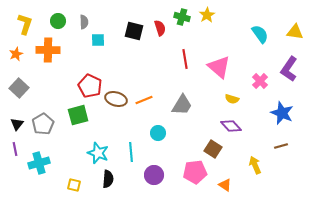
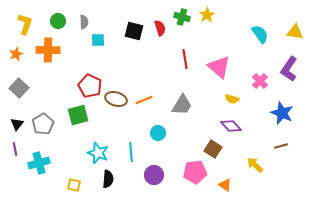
yellow arrow: rotated 24 degrees counterclockwise
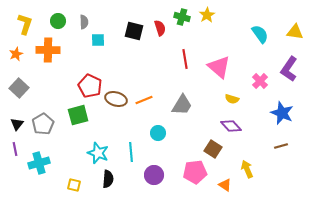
yellow arrow: moved 8 px left, 4 px down; rotated 24 degrees clockwise
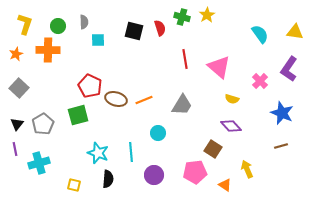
green circle: moved 5 px down
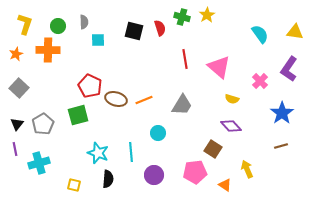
blue star: rotated 15 degrees clockwise
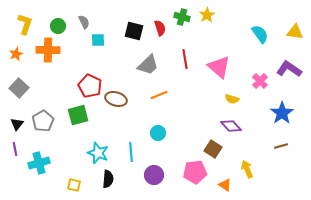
gray semicircle: rotated 24 degrees counterclockwise
purple L-shape: rotated 90 degrees clockwise
orange line: moved 15 px right, 5 px up
gray trapezoid: moved 34 px left, 40 px up; rotated 15 degrees clockwise
gray pentagon: moved 3 px up
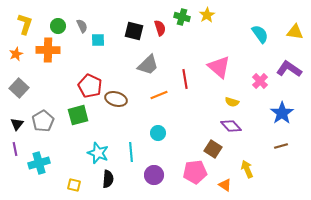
gray semicircle: moved 2 px left, 4 px down
red line: moved 20 px down
yellow semicircle: moved 3 px down
